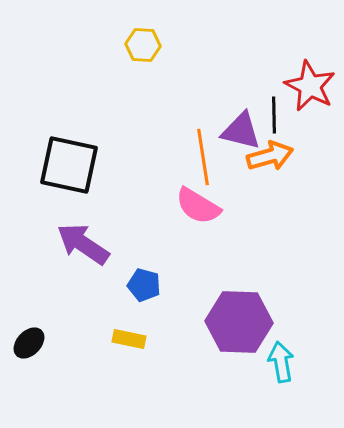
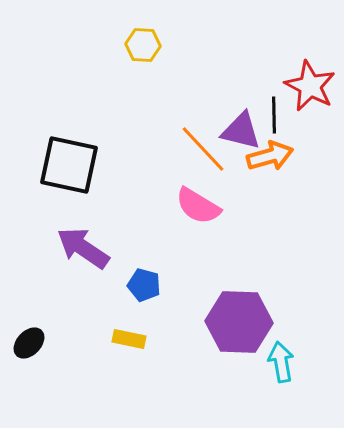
orange line: moved 8 px up; rotated 34 degrees counterclockwise
purple arrow: moved 4 px down
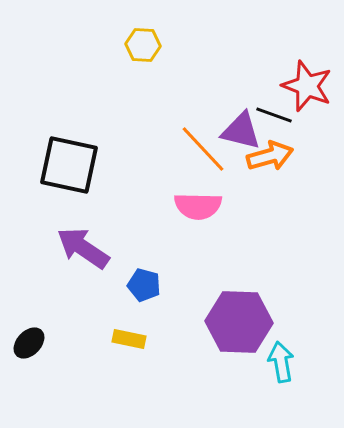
red star: moved 3 px left; rotated 6 degrees counterclockwise
black line: rotated 69 degrees counterclockwise
pink semicircle: rotated 30 degrees counterclockwise
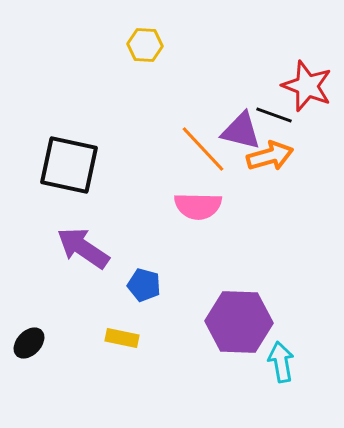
yellow hexagon: moved 2 px right
yellow rectangle: moved 7 px left, 1 px up
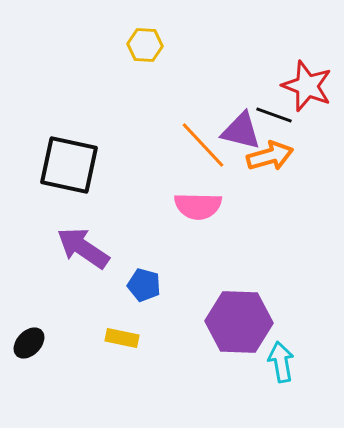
orange line: moved 4 px up
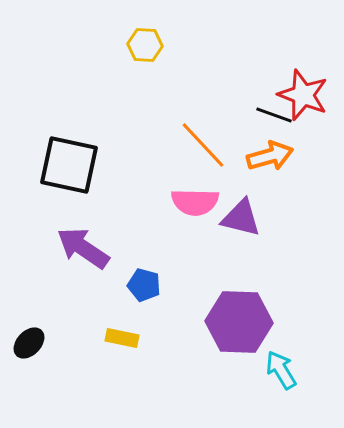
red star: moved 4 px left, 9 px down
purple triangle: moved 87 px down
pink semicircle: moved 3 px left, 4 px up
cyan arrow: moved 8 px down; rotated 21 degrees counterclockwise
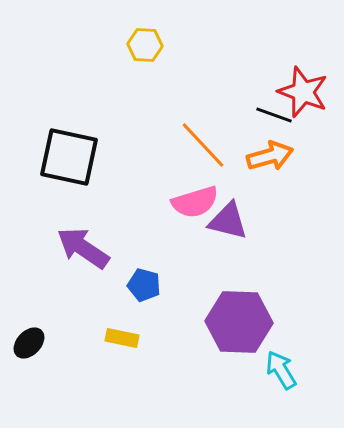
red star: moved 3 px up
black square: moved 8 px up
pink semicircle: rotated 18 degrees counterclockwise
purple triangle: moved 13 px left, 3 px down
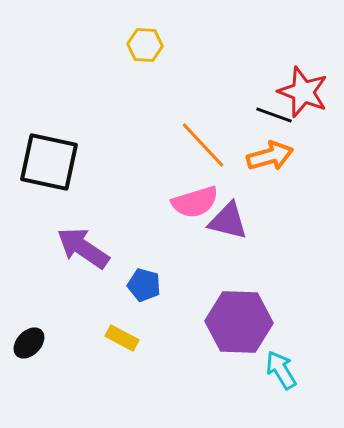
black square: moved 20 px left, 5 px down
yellow rectangle: rotated 16 degrees clockwise
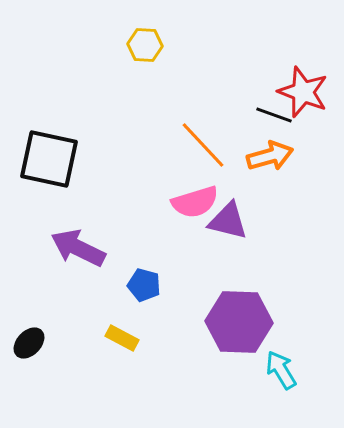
black square: moved 3 px up
purple arrow: moved 5 px left; rotated 8 degrees counterclockwise
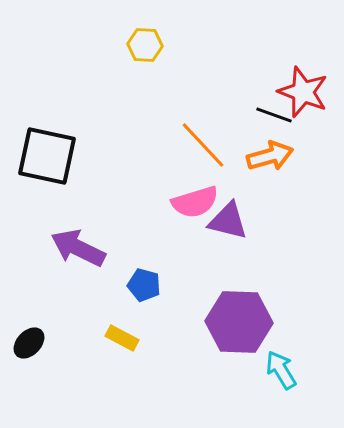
black square: moved 2 px left, 3 px up
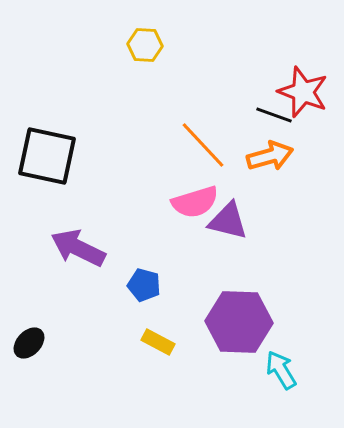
yellow rectangle: moved 36 px right, 4 px down
